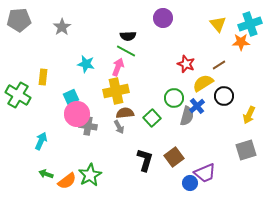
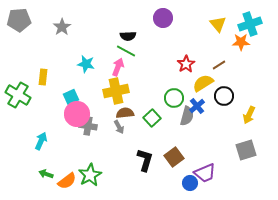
red star: rotated 18 degrees clockwise
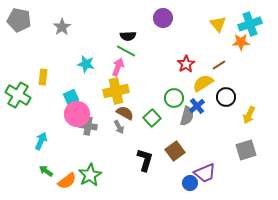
gray pentagon: rotated 15 degrees clockwise
black circle: moved 2 px right, 1 px down
brown semicircle: rotated 36 degrees clockwise
brown square: moved 1 px right, 6 px up
green arrow: moved 3 px up; rotated 16 degrees clockwise
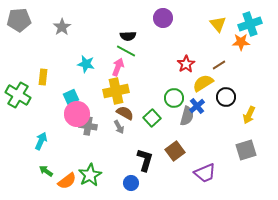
gray pentagon: rotated 15 degrees counterclockwise
blue circle: moved 59 px left
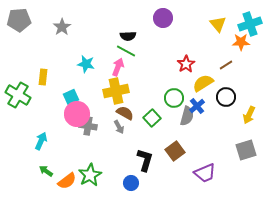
brown line: moved 7 px right
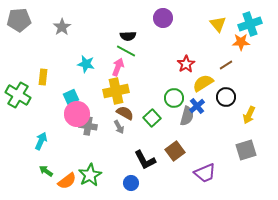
black L-shape: rotated 135 degrees clockwise
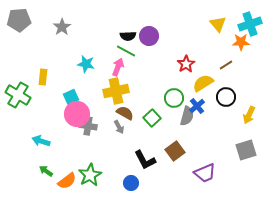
purple circle: moved 14 px left, 18 px down
cyan arrow: rotated 96 degrees counterclockwise
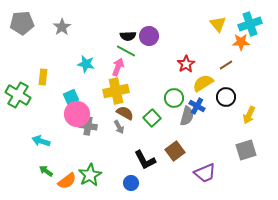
gray pentagon: moved 3 px right, 3 px down
blue cross: rotated 21 degrees counterclockwise
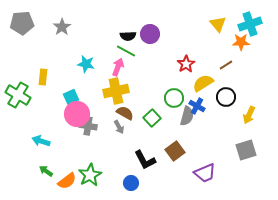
purple circle: moved 1 px right, 2 px up
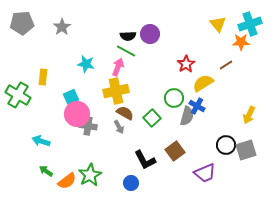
black circle: moved 48 px down
